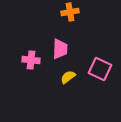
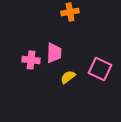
pink trapezoid: moved 6 px left, 4 px down
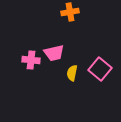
pink trapezoid: rotated 75 degrees clockwise
pink square: rotated 15 degrees clockwise
yellow semicircle: moved 4 px right, 4 px up; rotated 42 degrees counterclockwise
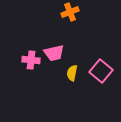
orange cross: rotated 12 degrees counterclockwise
pink square: moved 1 px right, 2 px down
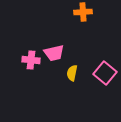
orange cross: moved 13 px right; rotated 18 degrees clockwise
pink square: moved 4 px right, 2 px down
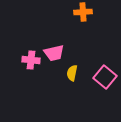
pink square: moved 4 px down
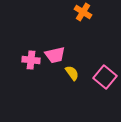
orange cross: rotated 36 degrees clockwise
pink trapezoid: moved 1 px right, 2 px down
yellow semicircle: rotated 133 degrees clockwise
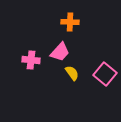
orange cross: moved 13 px left, 10 px down; rotated 30 degrees counterclockwise
pink trapezoid: moved 5 px right, 3 px up; rotated 35 degrees counterclockwise
pink square: moved 3 px up
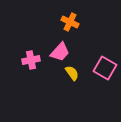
orange cross: rotated 24 degrees clockwise
pink cross: rotated 18 degrees counterclockwise
pink square: moved 6 px up; rotated 10 degrees counterclockwise
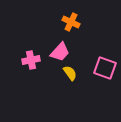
orange cross: moved 1 px right
pink square: rotated 10 degrees counterclockwise
yellow semicircle: moved 2 px left
